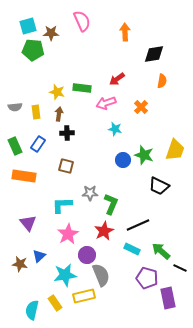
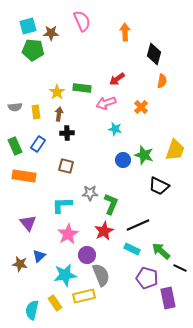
black diamond at (154, 54): rotated 65 degrees counterclockwise
yellow star at (57, 92): rotated 21 degrees clockwise
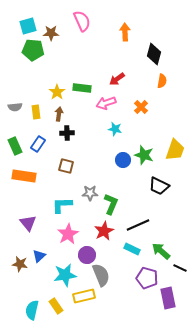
yellow rectangle at (55, 303): moved 1 px right, 3 px down
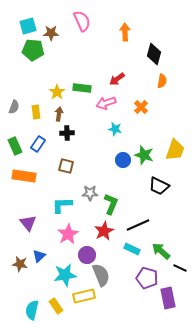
gray semicircle at (15, 107): moved 1 px left; rotated 64 degrees counterclockwise
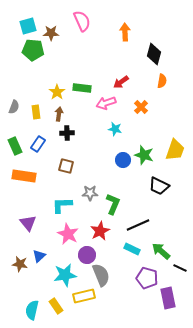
red arrow at (117, 79): moved 4 px right, 3 px down
green L-shape at (111, 204): moved 2 px right
red star at (104, 231): moved 4 px left
pink star at (68, 234): rotated 15 degrees counterclockwise
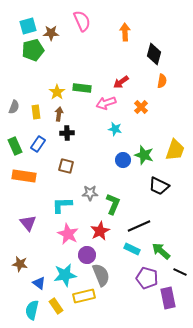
green pentagon at (33, 50): rotated 20 degrees counterclockwise
black line at (138, 225): moved 1 px right, 1 px down
blue triangle at (39, 256): moved 27 px down; rotated 40 degrees counterclockwise
black line at (180, 268): moved 4 px down
